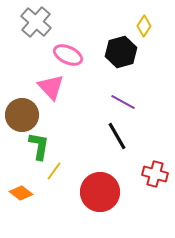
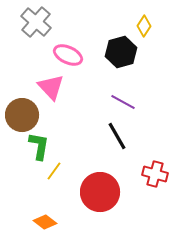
orange diamond: moved 24 px right, 29 px down
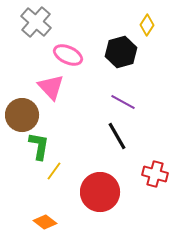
yellow diamond: moved 3 px right, 1 px up
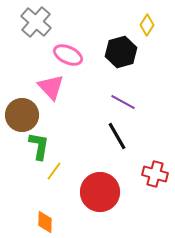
orange diamond: rotated 55 degrees clockwise
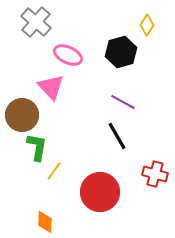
green L-shape: moved 2 px left, 1 px down
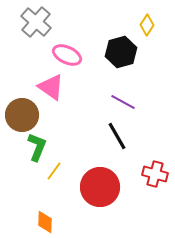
pink ellipse: moved 1 px left
pink triangle: rotated 12 degrees counterclockwise
green L-shape: rotated 12 degrees clockwise
red circle: moved 5 px up
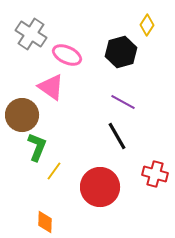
gray cross: moved 5 px left, 12 px down; rotated 8 degrees counterclockwise
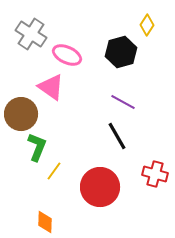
brown circle: moved 1 px left, 1 px up
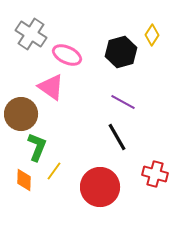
yellow diamond: moved 5 px right, 10 px down
black line: moved 1 px down
orange diamond: moved 21 px left, 42 px up
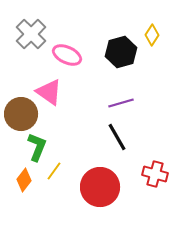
gray cross: rotated 12 degrees clockwise
pink triangle: moved 2 px left, 5 px down
purple line: moved 2 px left, 1 px down; rotated 45 degrees counterclockwise
orange diamond: rotated 35 degrees clockwise
